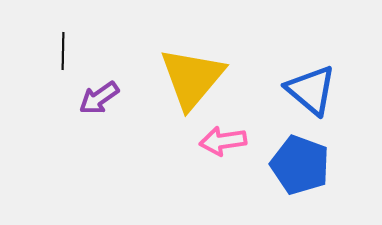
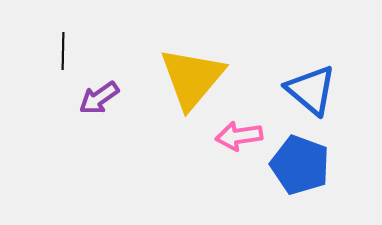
pink arrow: moved 16 px right, 5 px up
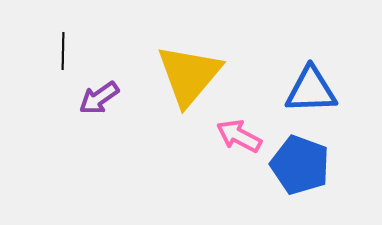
yellow triangle: moved 3 px left, 3 px up
blue triangle: rotated 42 degrees counterclockwise
pink arrow: rotated 36 degrees clockwise
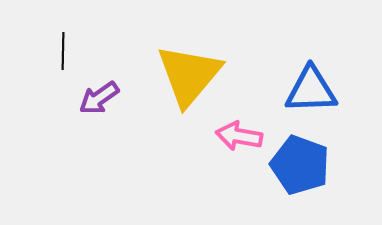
pink arrow: rotated 18 degrees counterclockwise
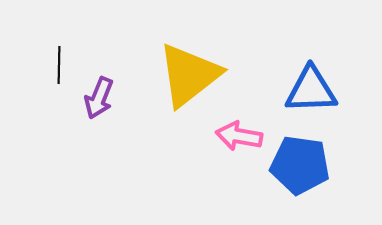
black line: moved 4 px left, 14 px down
yellow triangle: rotated 12 degrees clockwise
purple arrow: rotated 33 degrees counterclockwise
blue pentagon: rotated 12 degrees counterclockwise
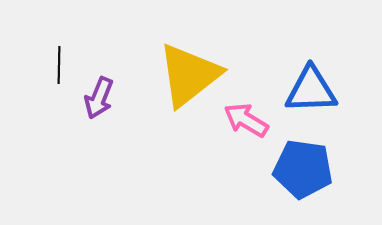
pink arrow: moved 7 px right, 16 px up; rotated 21 degrees clockwise
blue pentagon: moved 3 px right, 4 px down
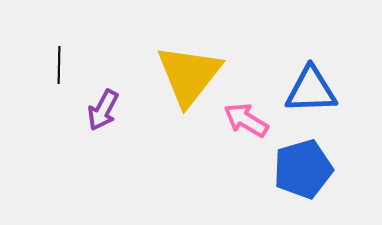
yellow triangle: rotated 14 degrees counterclockwise
purple arrow: moved 4 px right, 12 px down; rotated 6 degrees clockwise
blue pentagon: rotated 24 degrees counterclockwise
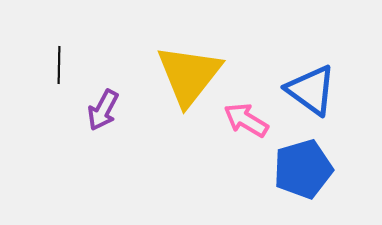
blue triangle: rotated 38 degrees clockwise
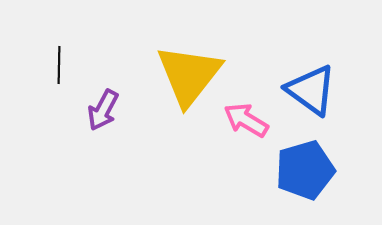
blue pentagon: moved 2 px right, 1 px down
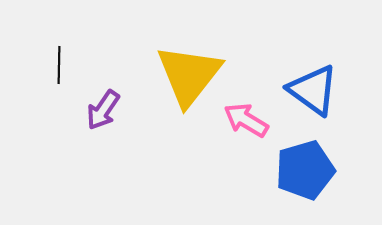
blue triangle: moved 2 px right
purple arrow: rotated 6 degrees clockwise
